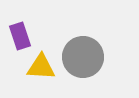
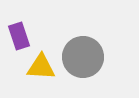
purple rectangle: moved 1 px left
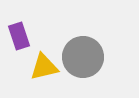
yellow triangle: moved 3 px right; rotated 16 degrees counterclockwise
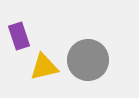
gray circle: moved 5 px right, 3 px down
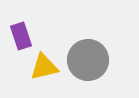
purple rectangle: moved 2 px right
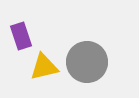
gray circle: moved 1 px left, 2 px down
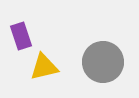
gray circle: moved 16 px right
